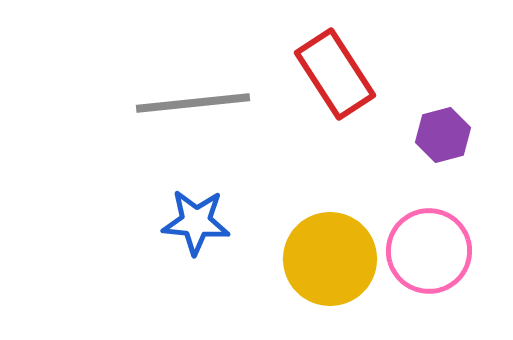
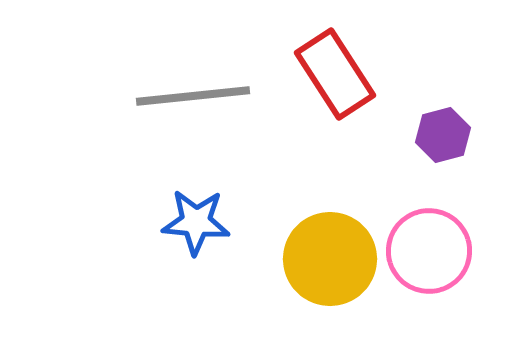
gray line: moved 7 px up
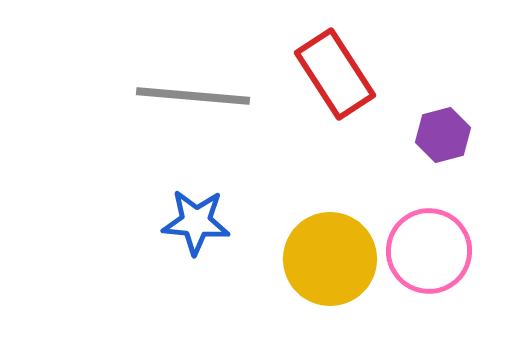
gray line: rotated 11 degrees clockwise
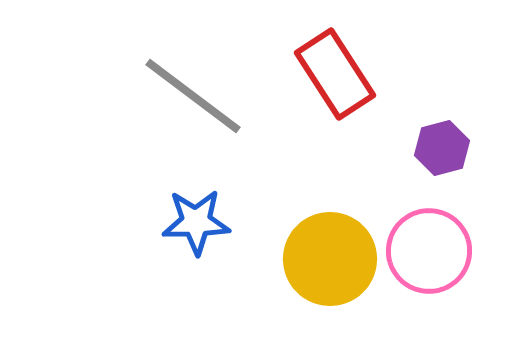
gray line: rotated 32 degrees clockwise
purple hexagon: moved 1 px left, 13 px down
blue star: rotated 6 degrees counterclockwise
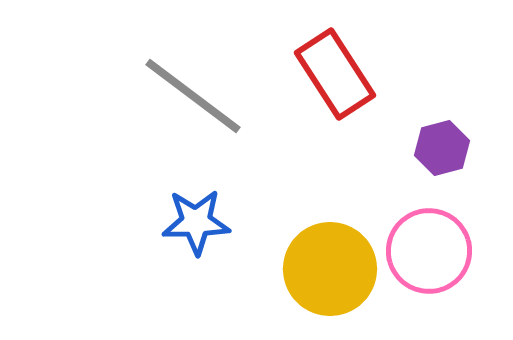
yellow circle: moved 10 px down
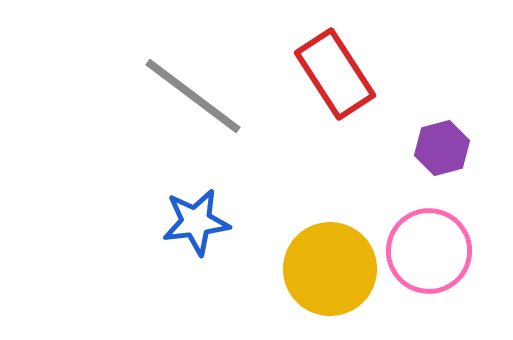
blue star: rotated 6 degrees counterclockwise
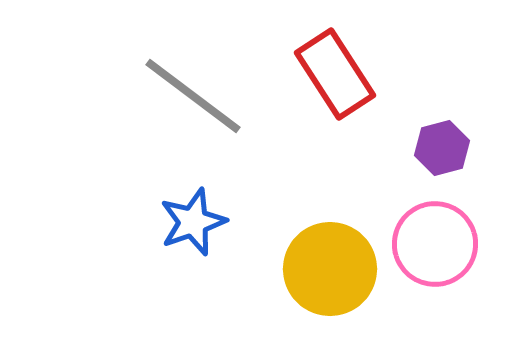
blue star: moved 3 px left; rotated 12 degrees counterclockwise
pink circle: moved 6 px right, 7 px up
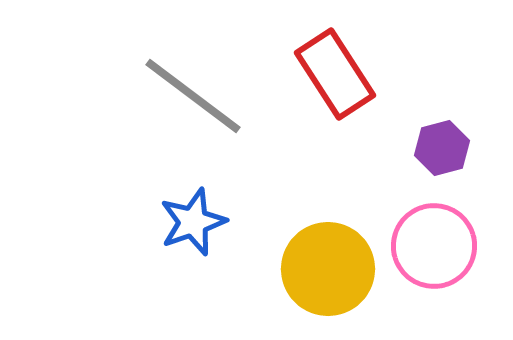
pink circle: moved 1 px left, 2 px down
yellow circle: moved 2 px left
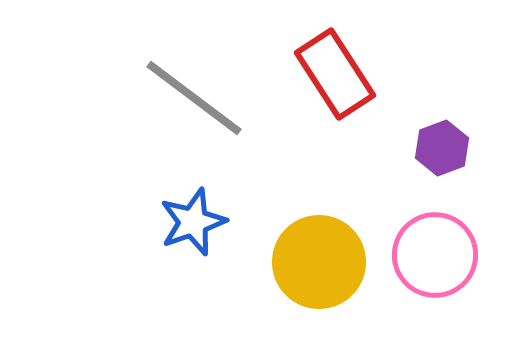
gray line: moved 1 px right, 2 px down
purple hexagon: rotated 6 degrees counterclockwise
pink circle: moved 1 px right, 9 px down
yellow circle: moved 9 px left, 7 px up
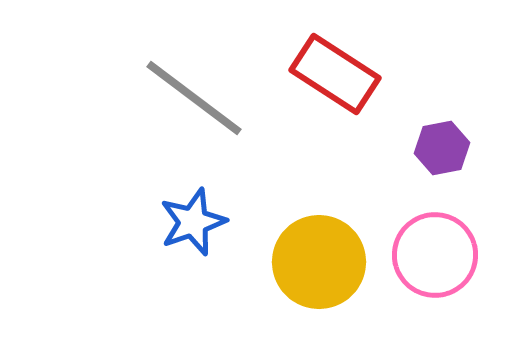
red rectangle: rotated 24 degrees counterclockwise
purple hexagon: rotated 10 degrees clockwise
